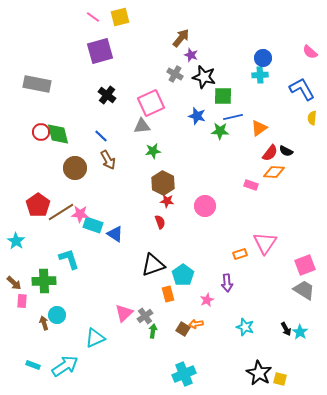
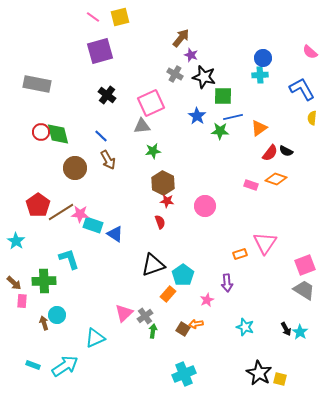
blue star at (197, 116): rotated 18 degrees clockwise
orange diamond at (274, 172): moved 2 px right, 7 px down; rotated 15 degrees clockwise
orange rectangle at (168, 294): rotated 56 degrees clockwise
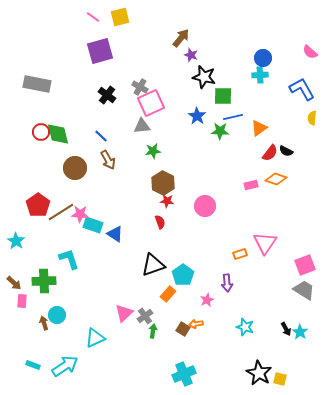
gray cross at (175, 74): moved 35 px left, 13 px down
pink rectangle at (251, 185): rotated 32 degrees counterclockwise
